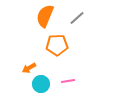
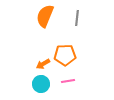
gray line: rotated 42 degrees counterclockwise
orange pentagon: moved 8 px right, 10 px down
orange arrow: moved 14 px right, 4 px up
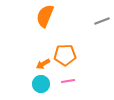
gray line: moved 25 px right, 3 px down; rotated 63 degrees clockwise
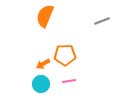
pink line: moved 1 px right
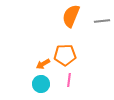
orange semicircle: moved 26 px right
gray line: rotated 14 degrees clockwise
pink line: moved 1 px up; rotated 72 degrees counterclockwise
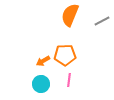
orange semicircle: moved 1 px left, 1 px up
gray line: rotated 21 degrees counterclockwise
orange arrow: moved 3 px up
